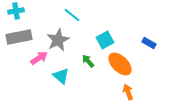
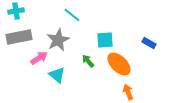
cyan square: rotated 24 degrees clockwise
orange ellipse: moved 1 px left
cyan triangle: moved 4 px left, 1 px up
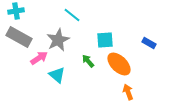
gray rectangle: rotated 40 degrees clockwise
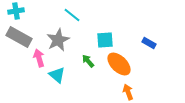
pink arrow: rotated 72 degrees counterclockwise
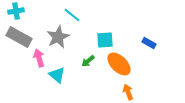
gray star: moved 3 px up
green arrow: rotated 88 degrees counterclockwise
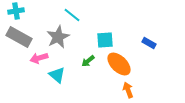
pink arrow: rotated 90 degrees counterclockwise
orange arrow: moved 2 px up
